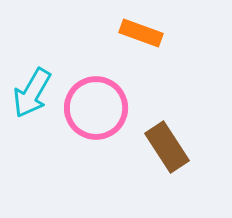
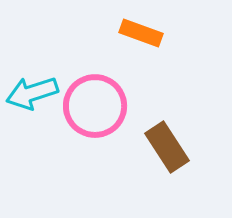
cyan arrow: rotated 42 degrees clockwise
pink circle: moved 1 px left, 2 px up
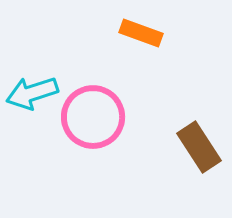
pink circle: moved 2 px left, 11 px down
brown rectangle: moved 32 px right
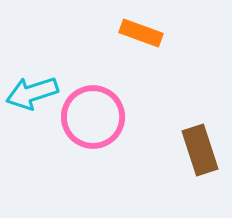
brown rectangle: moved 1 px right, 3 px down; rotated 15 degrees clockwise
